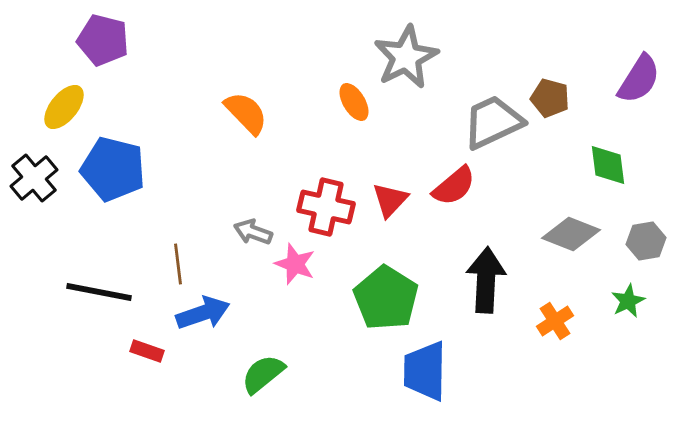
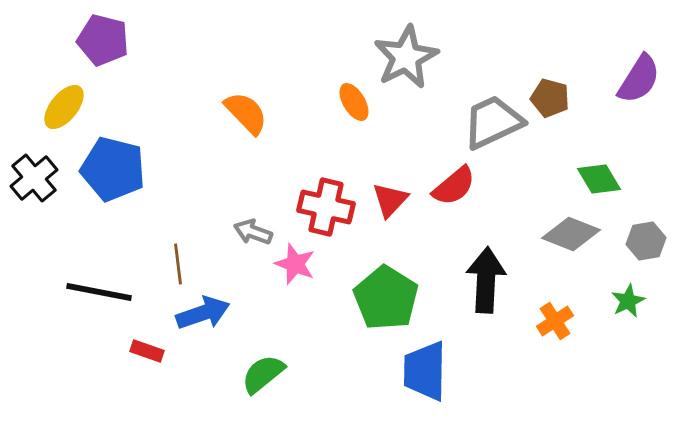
green diamond: moved 9 px left, 14 px down; rotated 24 degrees counterclockwise
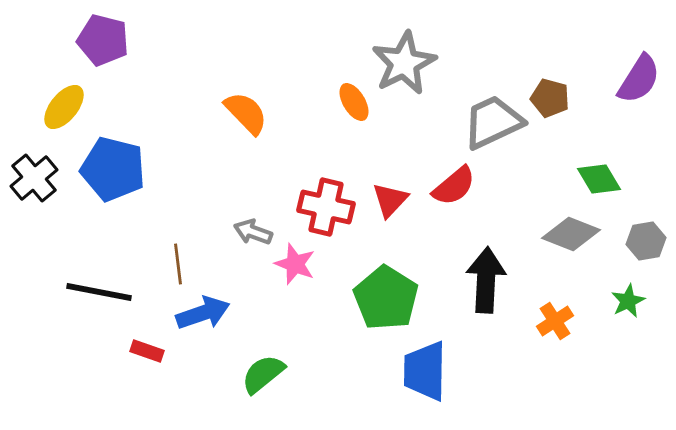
gray star: moved 2 px left, 6 px down
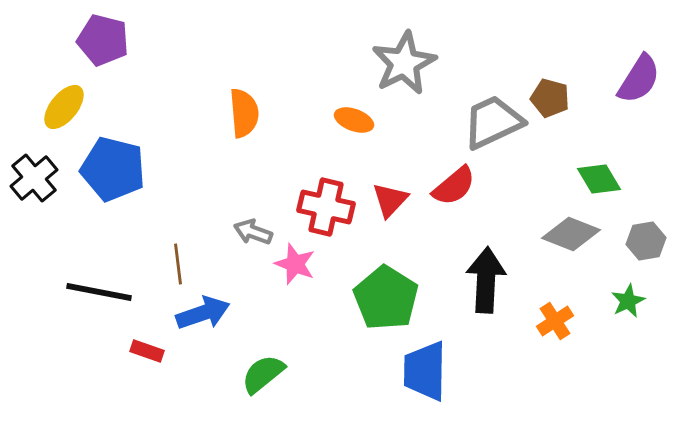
orange ellipse: moved 18 px down; rotated 39 degrees counterclockwise
orange semicircle: moved 2 px left; rotated 39 degrees clockwise
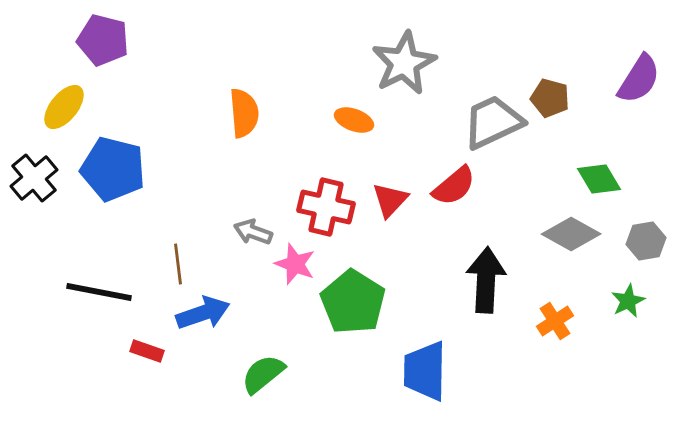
gray diamond: rotated 8 degrees clockwise
green pentagon: moved 33 px left, 4 px down
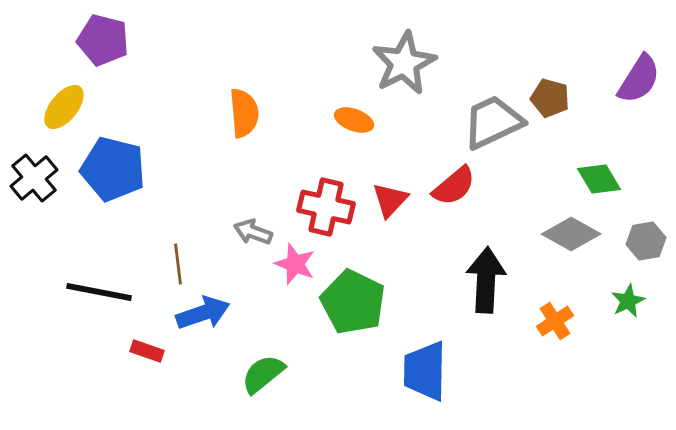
green pentagon: rotated 6 degrees counterclockwise
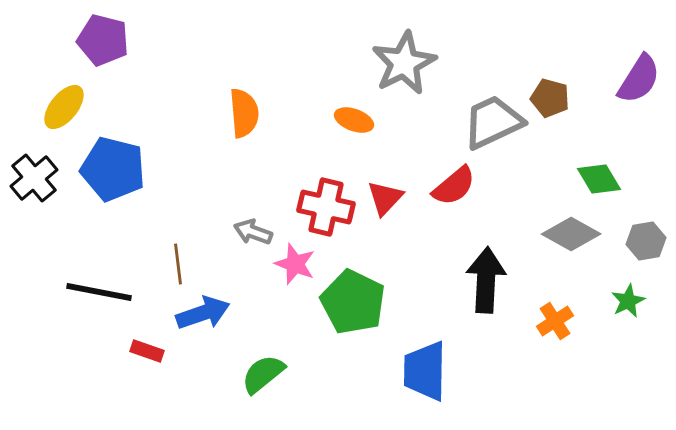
red triangle: moved 5 px left, 2 px up
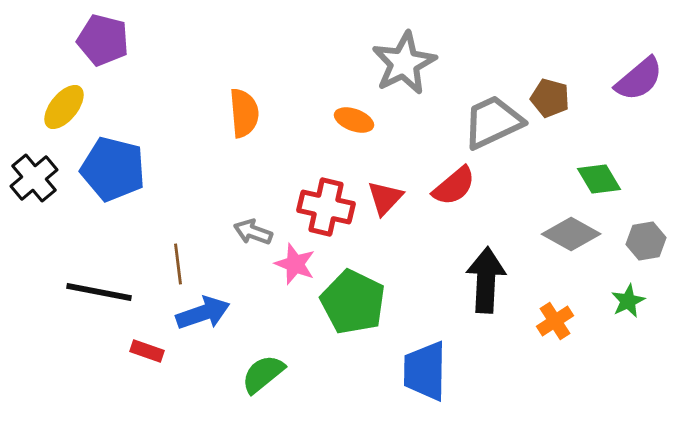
purple semicircle: rotated 18 degrees clockwise
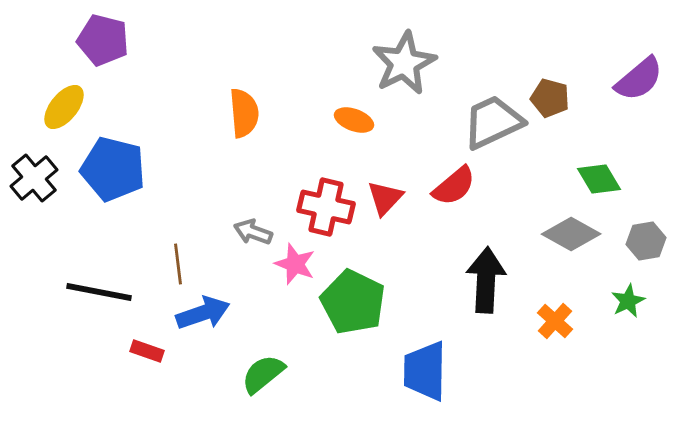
orange cross: rotated 15 degrees counterclockwise
